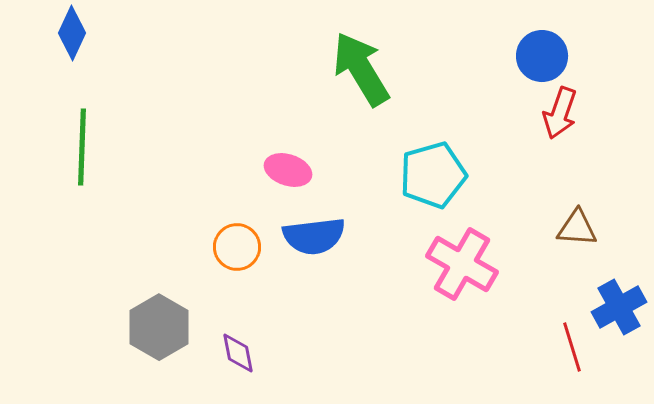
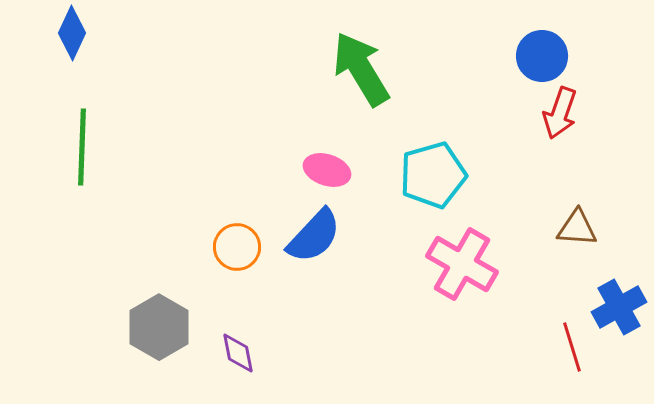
pink ellipse: moved 39 px right
blue semicircle: rotated 40 degrees counterclockwise
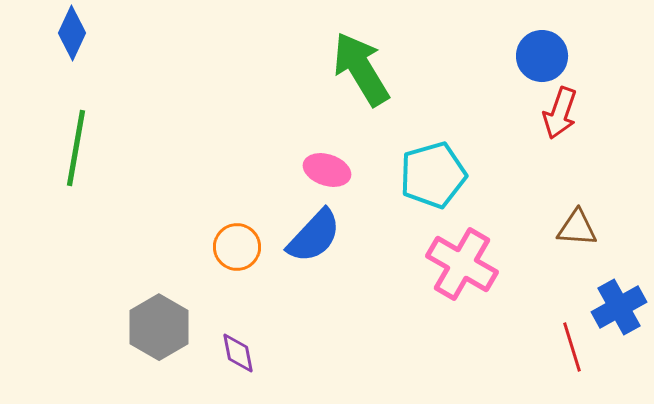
green line: moved 6 px left, 1 px down; rotated 8 degrees clockwise
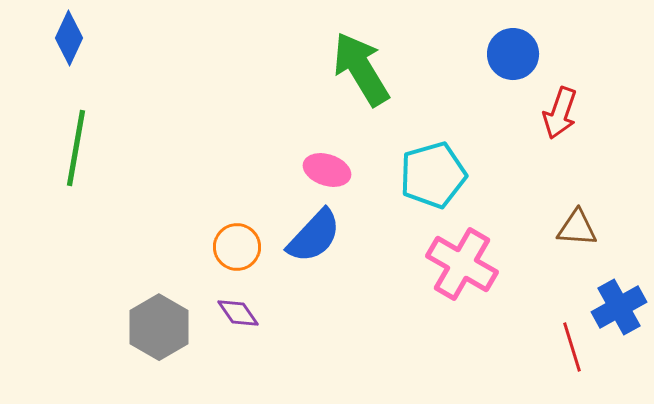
blue diamond: moved 3 px left, 5 px down
blue circle: moved 29 px left, 2 px up
purple diamond: moved 40 px up; rotated 24 degrees counterclockwise
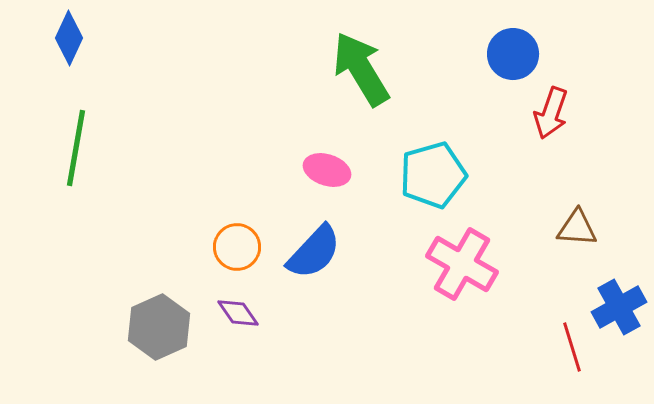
red arrow: moved 9 px left
blue semicircle: moved 16 px down
gray hexagon: rotated 6 degrees clockwise
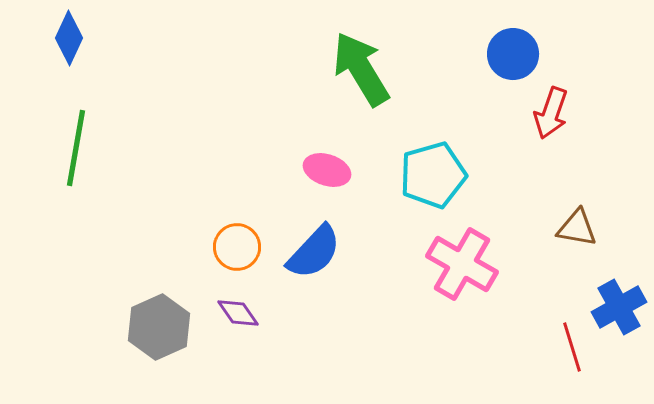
brown triangle: rotated 6 degrees clockwise
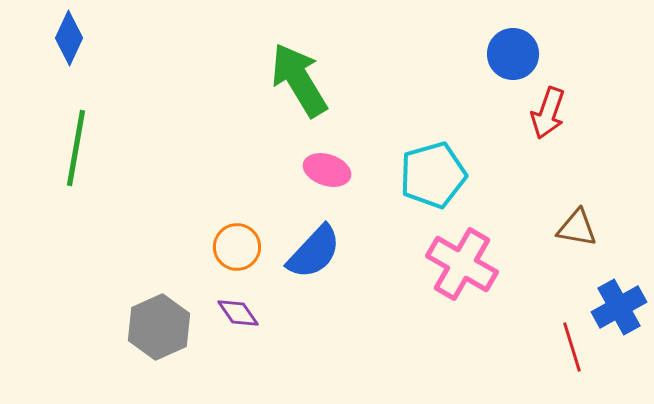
green arrow: moved 62 px left, 11 px down
red arrow: moved 3 px left
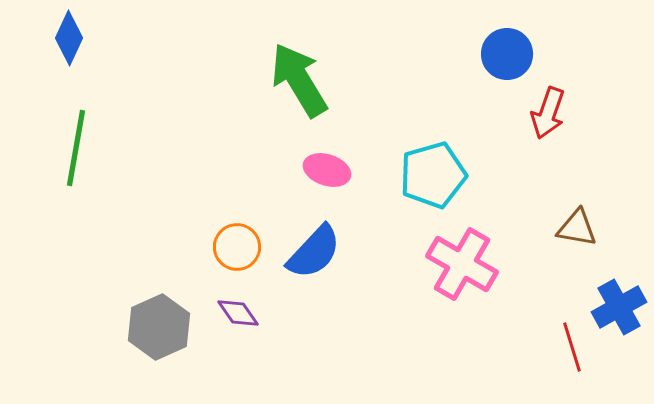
blue circle: moved 6 px left
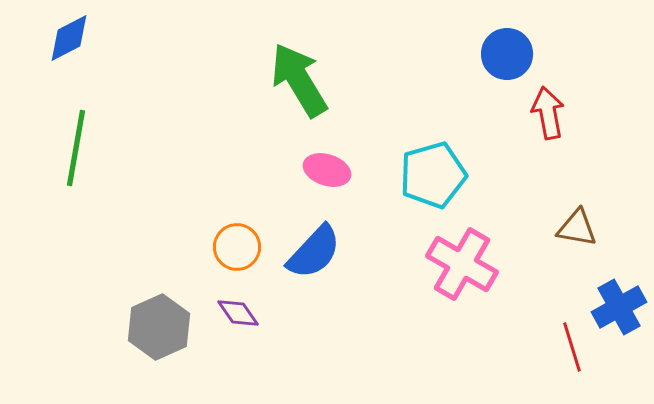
blue diamond: rotated 38 degrees clockwise
red arrow: rotated 150 degrees clockwise
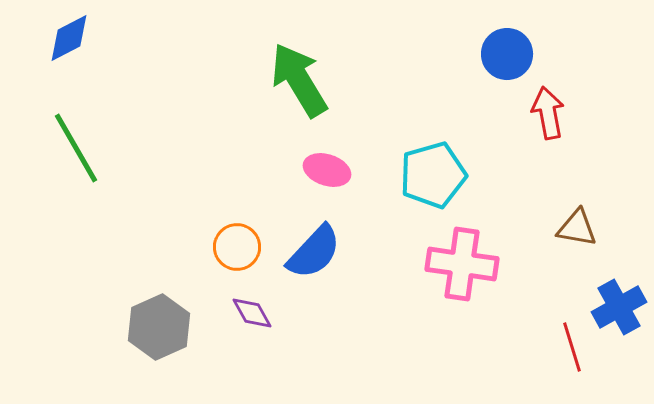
green line: rotated 40 degrees counterclockwise
pink cross: rotated 22 degrees counterclockwise
purple diamond: moved 14 px right; rotated 6 degrees clockwise
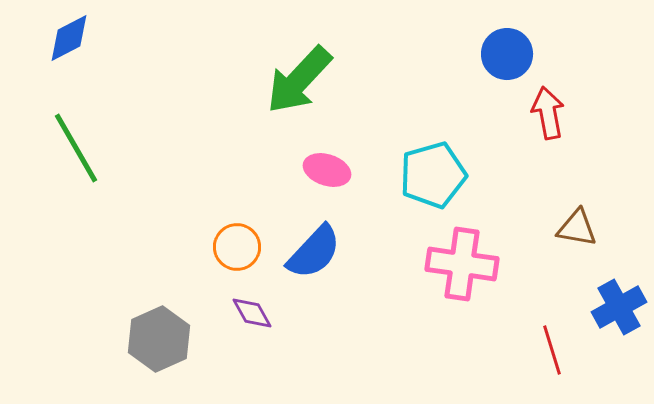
green arrow: rotated 106 degrees counterclockwise
gray hexagon: moved 12 px down
red line: moved 20 px left, 3 px down
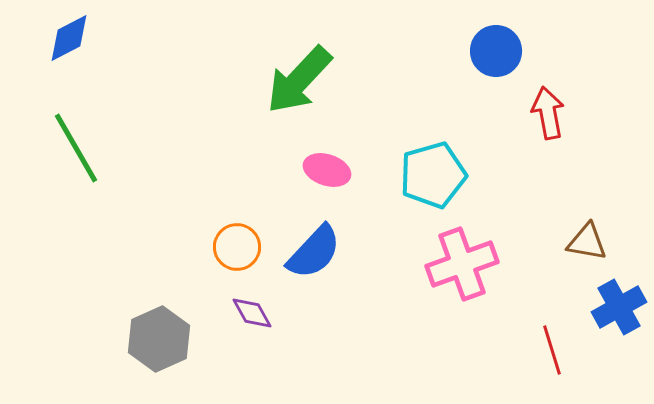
blue circle: moved 11 px left, 3 px up
brown triangle: moved 10 px right, 14 px down
pink cross: rotated 28 degrees counterclockwise
